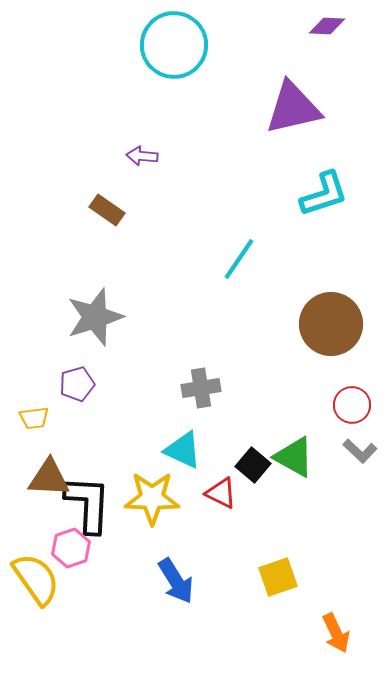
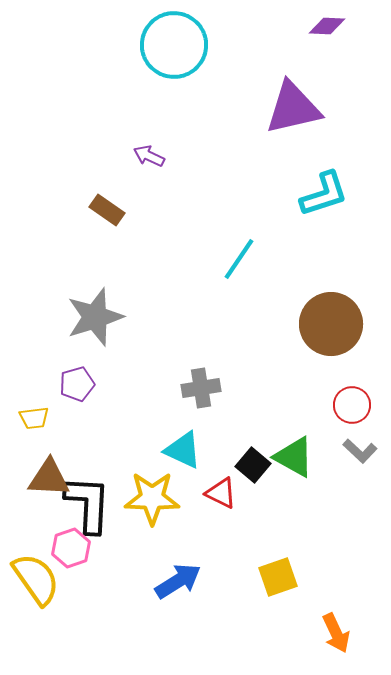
purple arrow: moved 7 px right; rotated 20 degrees clockwise
blue arrow: moved 2 px right; rotated 90 degrees counterclockwise
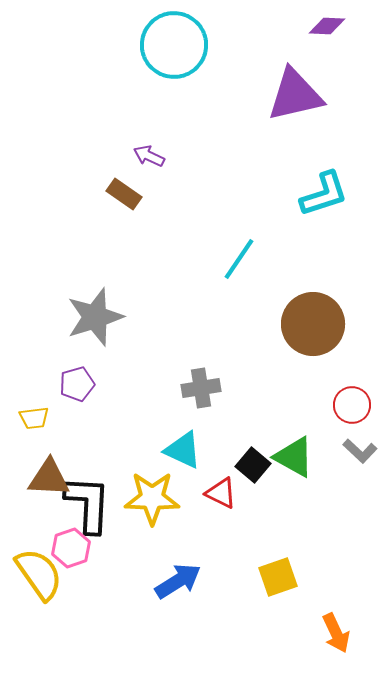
purple triangle: moved 2 px right, 13 px up
brown rectangle: moved 17 px right, 16 px up
brown circle: moved 18 px left
yellow semicircle: moved 3 px right, 5 px up
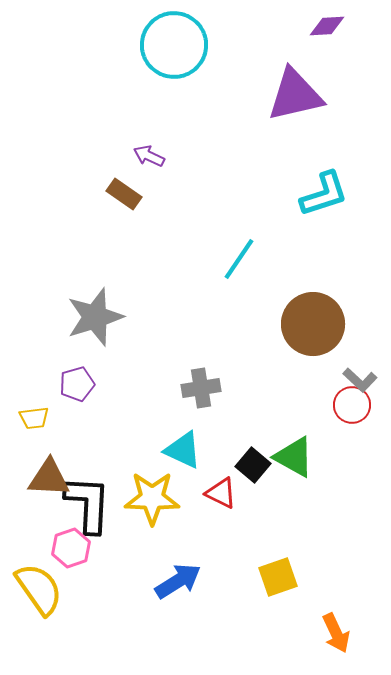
purple diamond: rotated 6 degrees counterclockwise
gray L-shape: moved 71 px up
yellow semicircle: moved 15 px down
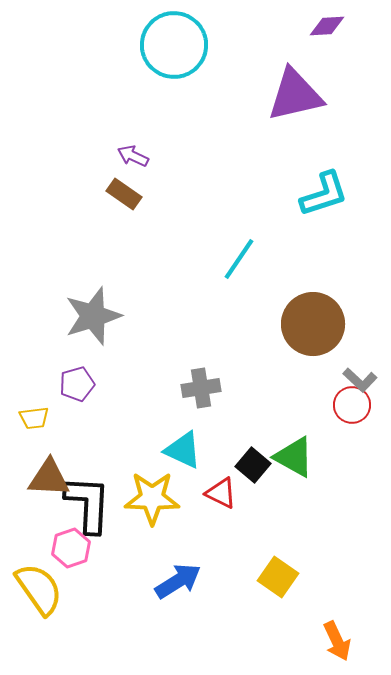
purple arrow: moved 16 px left
gray star: moved 2 px left, 1 px up
yellow square: rotated 36 degrees counterclockwise
orange arrow: moved 1 px right, 8 px down
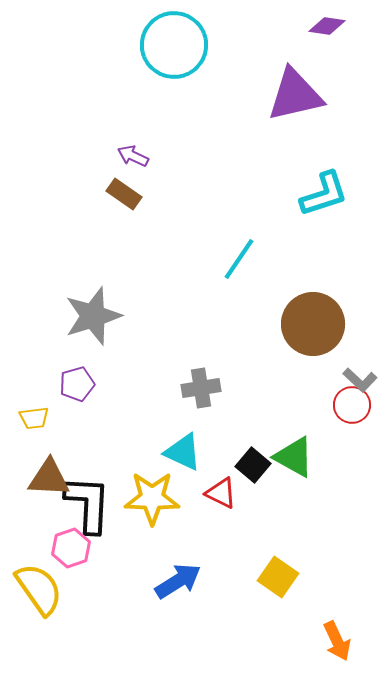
purple diamond: rotated 12 degrees clockwise
cyan triangle: moved 2 px down
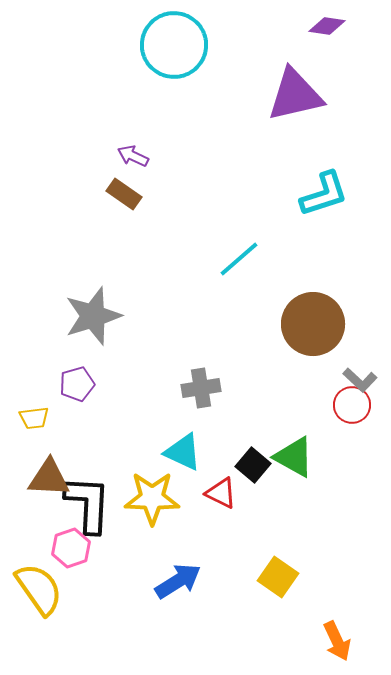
cyan line: rotated 15 degrees clockwise
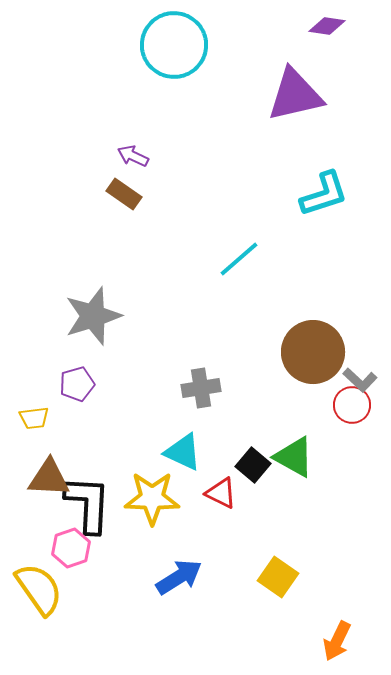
brown circle: moved 28 px down
blue arrow: moved 1 px right, 4 px up
orange arrow: rotated 51 degrees clockwise
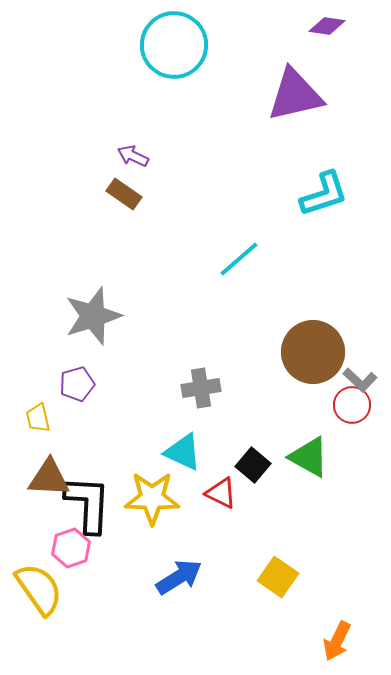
yellow trapezoid: moved 4 px right; rotated 84 degrees clockwise
green triangle: moved 15 px right
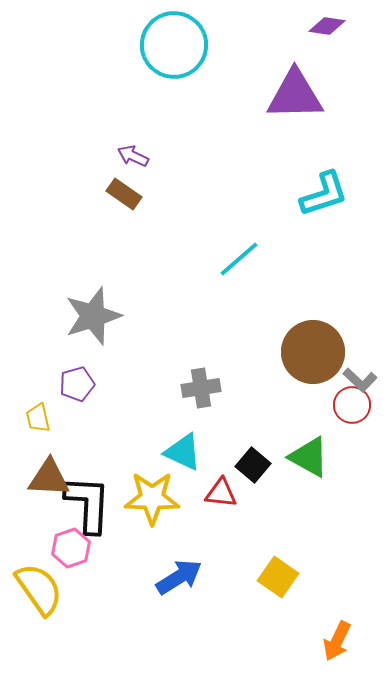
purple triangle: rotated 12 degrees clockwise
red triangle: rotated 20 degrees counterclockwise
